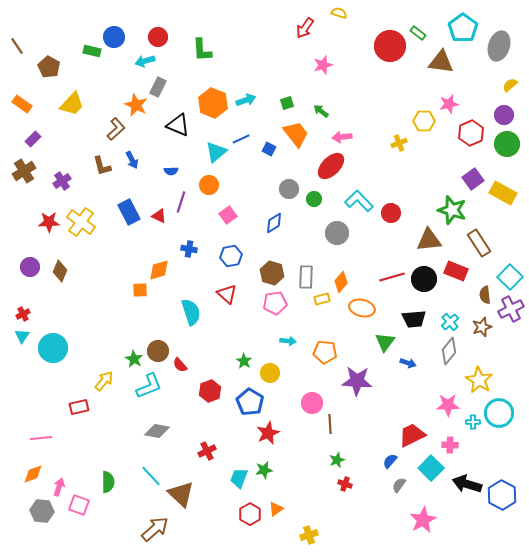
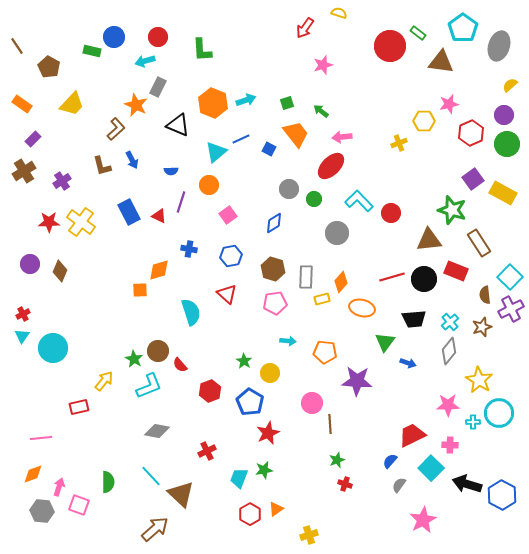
purple circle at (30, 267): moved 3 px up
brown hexagon at (272, 273): moved 1 px right, 4 px up
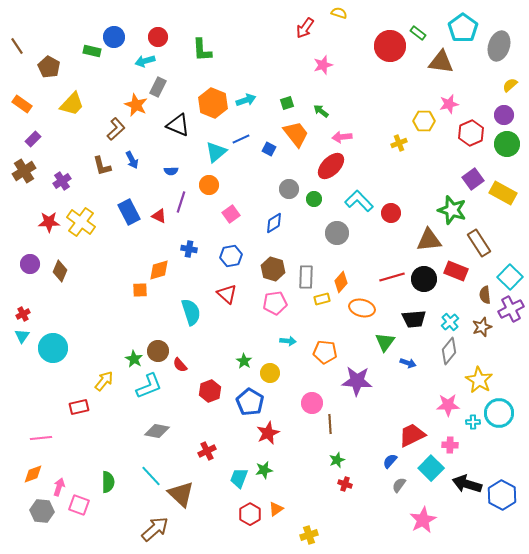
pink square at (228, 215): moved 3 px right, 1 px up
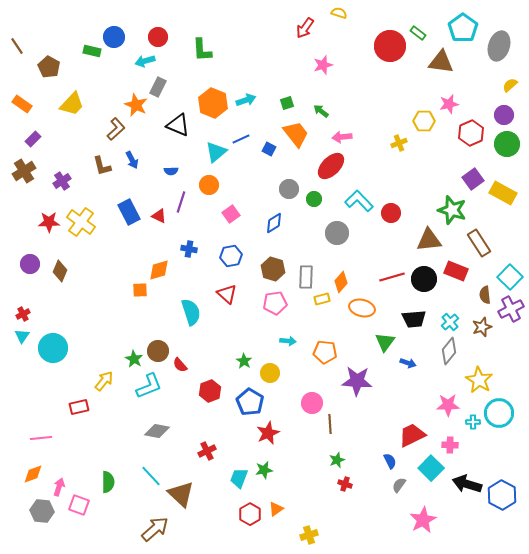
blue semicircle at (390, 461): rotated 112 degrees clockwise
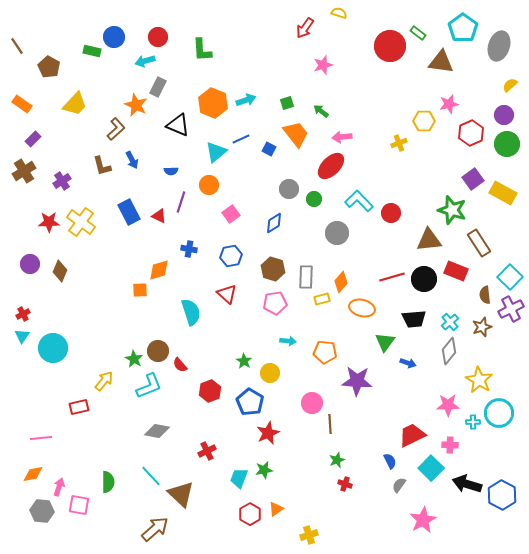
yellow trapezoid at (72, 104): moved 3 px right
orange diamond at (33, 474): rotated 10 degrees clockwise
pink square at (79, 505): rotated 10 degrees counterclockwise
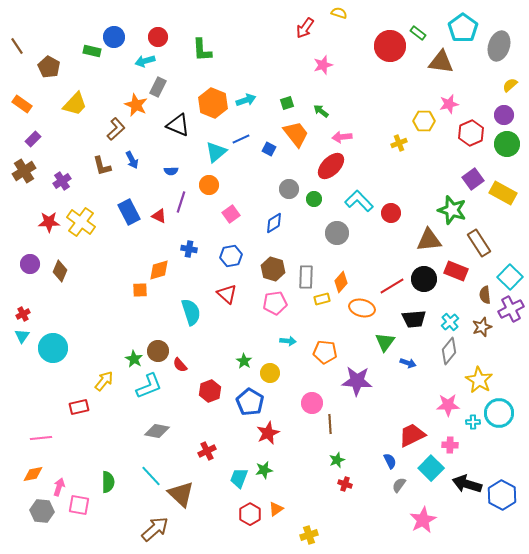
red line at (392, 277): moved 9 px down; rotated 15 degrees counterclockwise
